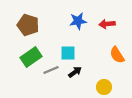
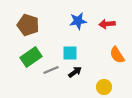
cyan square: moved 2 px right
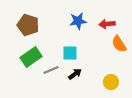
orange semicircle: moved 2 px right, 11 px up
black arrow: moved 2 px down
yellow circle: moved 7 px right, 5 px up
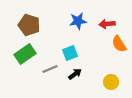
brown pentagon: moved 1 px right
cyan square: rotated 21 degrees counterclockwise
green rectangle: moved 6 px left, 3 px up
gray line: moved 1 px left, 1 px up
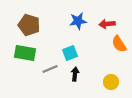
green rectangle: moved 1 px up; rotated 45 degrees clockwise
black arrow: rotated 48 degrees counterclockwise
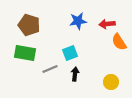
orange semicircle: moved 2 px up
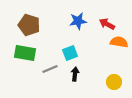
red arrow: rotated 35 degrees clockwise
orange semicircle: rotated 132 degrees clockwise
yellow circle: moved 3 px right
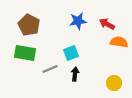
brown pentagon: rotated 10 degrees clockwise
cyan square: moved 1 px right
yellow circle: moved 1 px down
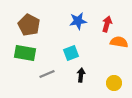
red arrow: rotated 77 degrees clockwise
gray line: moved 3 px left, 5 px down
black arrow: moved 6 px right, 1 px down
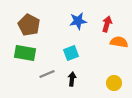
black arrow: moved 9 px left, 4 px down
